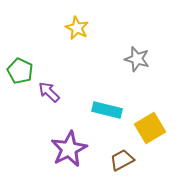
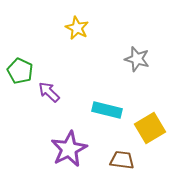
brown trapezoid: rotated 35 degrees clockwise
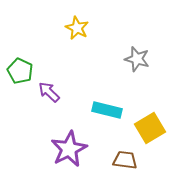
brown trapezoid: moved 3 px right
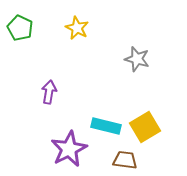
green pentagon: moved 43 px up
purple arrow: rotated 55 degrees clockwise
cyan rectangle: moved 1 px left, 16 px down
yellow square: moved 5 px left, 1 px up
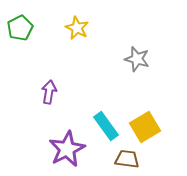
green pentagon: rotated 20 degrees clockwise
cyan rectangle: rotated 40 degrees clockwise
purple star: moved 2 px left
brown trapezoid: moved 2 px right, 1 px up
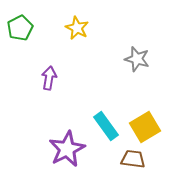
purple arrow: moved 14 px up
brown trapezoid: moved 6 px right
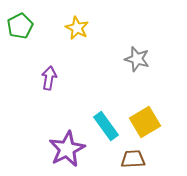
green pentagon: moved 2 px up
yellow square: moved 5 px up
brown trapezoid: rotated 10 degrees counterclockwise
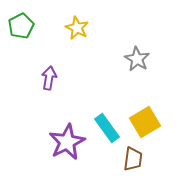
green pentagon: moved 1 px right
gray star: rotated 15 degrees clockwise
cyan rectangle: moved 1 px right, 2 px down
purple star: moved 7 px up
brown trapezoid: rotated 100 degrees clockwise
